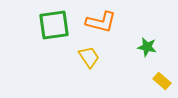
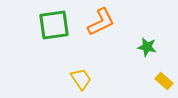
orange L-shape: rotated 40 degrees counterclockwise
yellow trapezoid: moved 8 px left, 22 px down
yellow rectangle: moved 2 px right
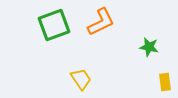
green square: rotated 12 degrees counterclockwise
green star: moved 2 px right
yellow rectangle: moved 1 px right, 1 px down; rotated 42 degrees clockwise
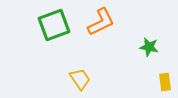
yellow trapezoid: moved 1 px left
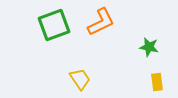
yellow rectangle: moved 8 px left
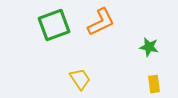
yellow rectangle: moved 3 px left, 2 px down
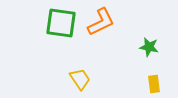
green square: moved 7 px right, 2 px up; rotated 28 degrees clockwise
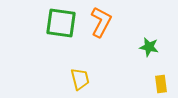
orange L-shape: rotated 36 degrees counterclockwise
yellow trapezoid: rotated 20 degrees clockwise
yellow rectangle: moved 7 px right
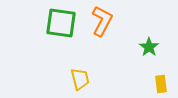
orange L-shape: moved 1 px right, 1 px up
green star: rotated 24 degrees clockwise
